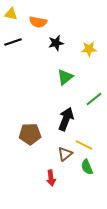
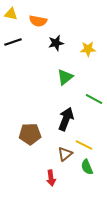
orange semicircle: moved 1 px up
yellow star: moved 1 px left
green line: rotated 66 degrees clockwise
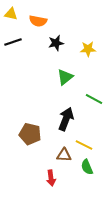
brown pentagon: rotated 15 degrees clockwise
brown triangle: moved 1 px left, 1 px down; rotated 42 degrees clockwise
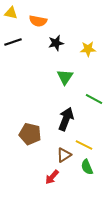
yellow triangle: moved 1 px up
green triangle: rotated 18 degrees counterclockwise
brown triangle: rotated 35 degrees counterclockwise
red arrow: moved 1 px right, 1 px up; rotated 49 degrees clockwise
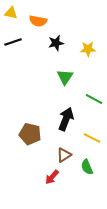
yellow line: moved 8 px right, 7 px up
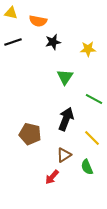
black star: moved 3 px left, 1 px up
yellow line: rotated 18 degrees clockwise
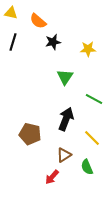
orange semicircle: rotated 30 degrees clockwise
black line: rotated 54 degrees counterclockwise
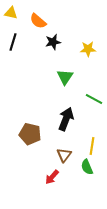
yellow line: moved 8 px down; rotated 54 degrees clockwise
brown triangle: rotated 21 degrees counterclockwise
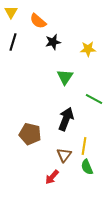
yellow triangle: moved 1 px up; rotated 48 degrees clockwise
yellow line: moved 8 px left
